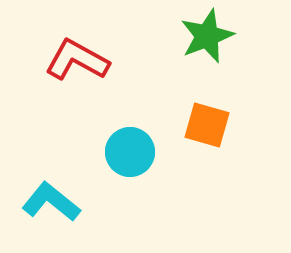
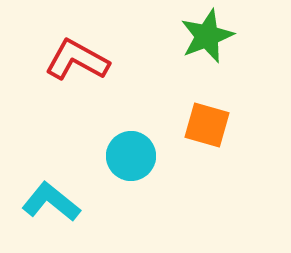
cyan circle: moved 1 px right, 4 px down
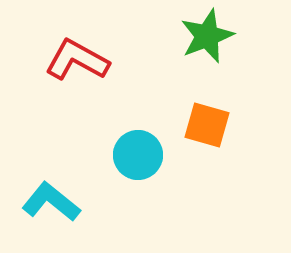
cyan circle: moved 7 px right, 1 px up
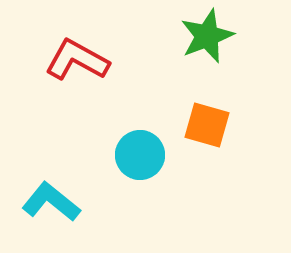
cyan circle: moved 2 px right
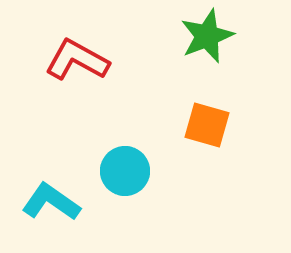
cyan circle: moved 15 px left, 16 px down
cyan L-shape: rotated 4 degrees counterclockwise
